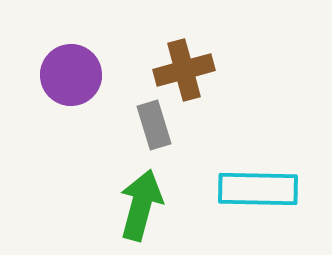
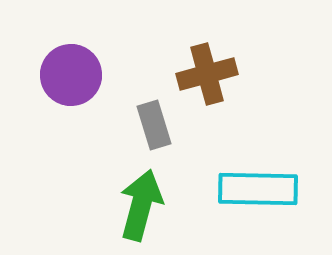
brown cross: moved 23 px right, 4 px down
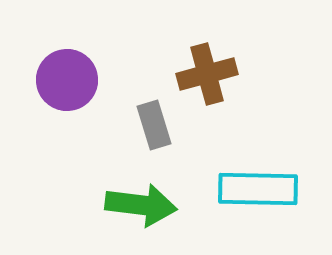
purple circle: moved 4 px left, 5 px down
green arrow: rotated 82 degrees clockwise
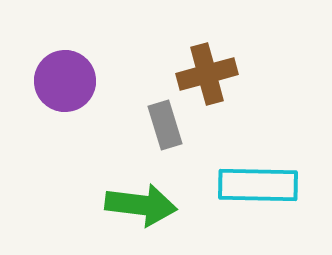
purple circle: moved 2 px left, 1 px down
gray rectangle: moved 11 px right
cyan rectangle: moved 4 px up
